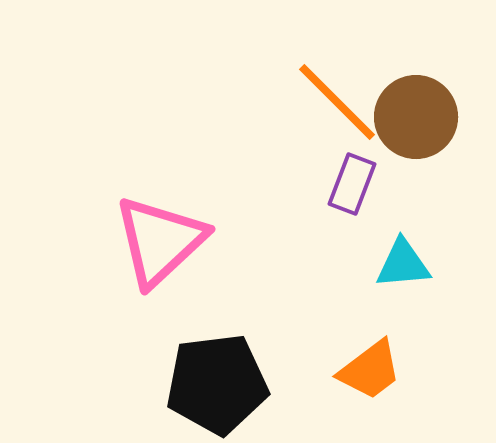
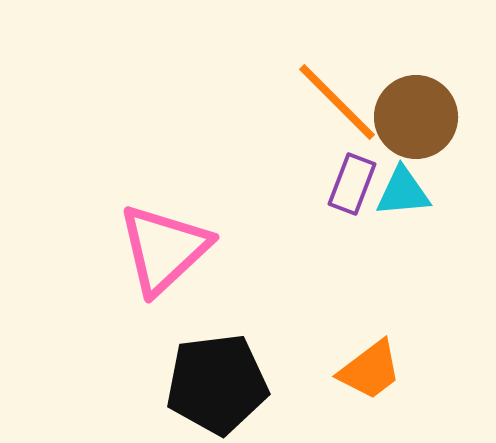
pink triangle: moved 4 px right, 8 px down
cyan triangle: moved 72 px up
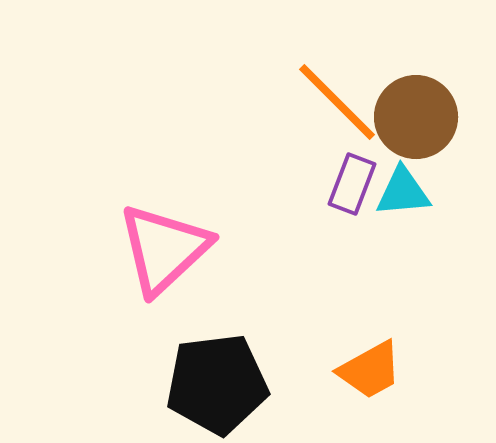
orange trapezoid: rotated 8 degrees clockwise
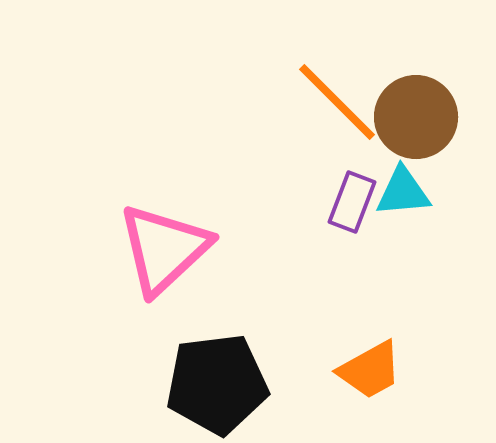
purple rectangle: moved 18 px down
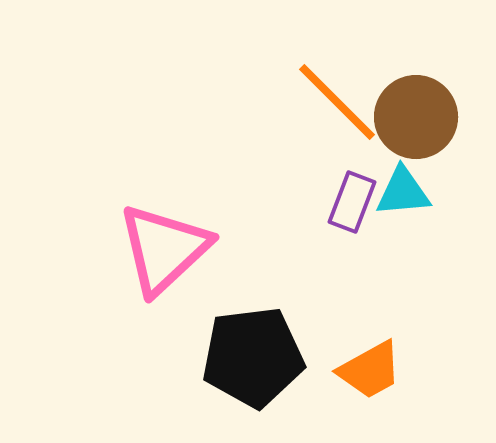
black pentagon: moved 36 px right, 27 px up
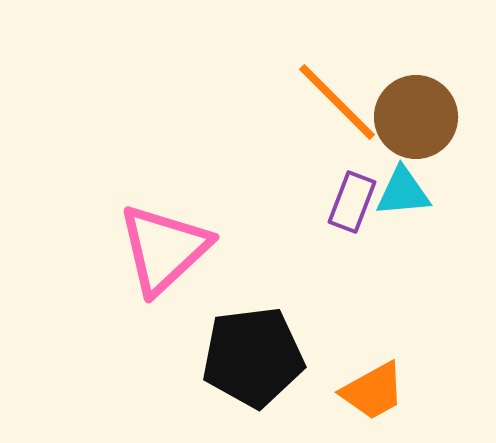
orange trapezoid: moved 3 px right, 21 px down
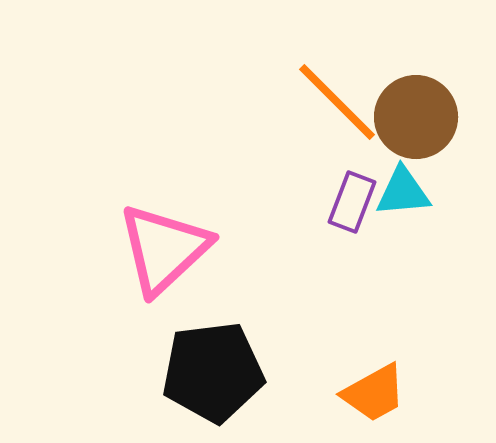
black pentagon: moved 40 px left, 15 px down
orange trapezoid: moved 1 px right, 2 px down
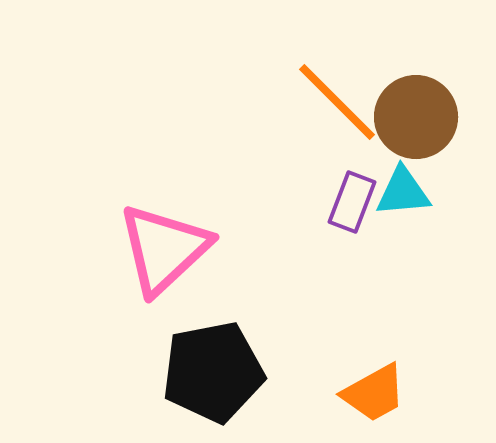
black pentagon: rotated 4 degrees counterclockwise
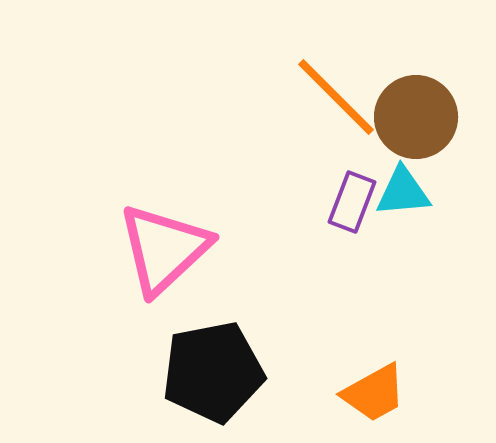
orange line: moved 1 px left, 5 px up
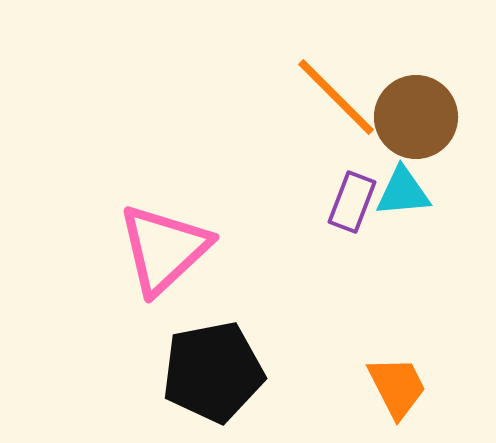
orange trapezoid: moved 23 px right, 6 px up; rotated 88 degrees counterclockwise
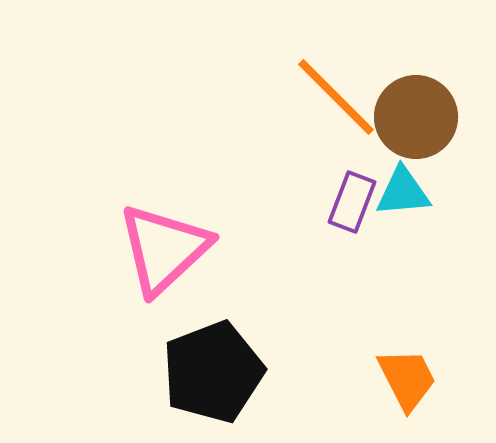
black pentagon: rotated 10 degrees counterclockwise
orange trapezoid: moved 10 px right, 8 px up
